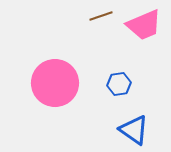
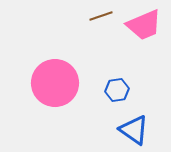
blue hexagon: moved 2 px left, 6 px down
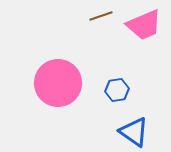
pink circle: moved 3 px right
blue triangle: moved 2 px down
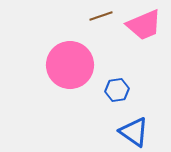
pink circle: moved 12 px right, 18 px up
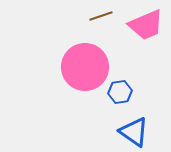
pink trapezoid: moved 2 px right
pink circle: moved 15 px right, 2 px down
blue hexagon: moved 3 px right, 2 px down
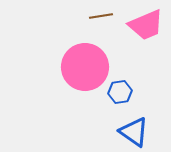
brown line: rotated 10 degrees clockwise
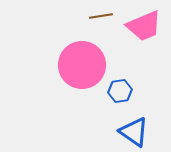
pink trapezoid: moved 2 px left, 1 px down
pink circle: moved 3 px left, 2 px up
blue hexagon: moved 1 px up
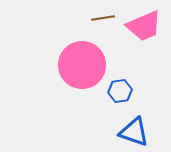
brown line: moved 2 px right, 2 px down
blue triangle: rotated 16 degrees counterclockwise
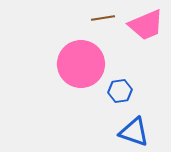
pink trapezoid: moved 2 px right, 1 px up
pink circle: moved 1 px left, 1 px up
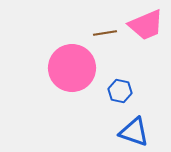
brown line: moved 2 px right, 15 px down
pink circle: moved 9 px left, 4 px down
blue hexagon: rotated 20 degrees clockwise
